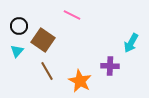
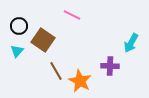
brown line: moved 9 px right
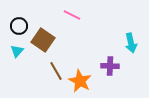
cyan arrow: rotated 42 degrees counterclockwise
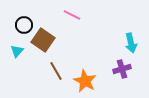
black circle: moved 5 px right, 1 px up
purple cross: moved 12 px right, 3 px down; rotated 18 degrees counterclockwise
orange star: moved 5 px right
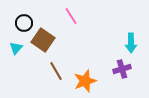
pink line: moved 1 px left, 1 px down; rotated 30 degrees clockwise
black circle: moved 2 px up
cyan arrow: rotated 12 degrees clockwise
cyan triangle: moved 1 px left, 3 px up
orange star: rotated 25 degrees clockwise
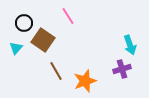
pink line: moved 3 px left
cyan arrow: moved 1 px left, 2 px down; rotated 18 degrees counterclockwise
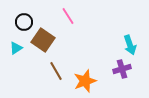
black circle: moved 1 px up
cyan triangle: rotated 16 degrees clockwise
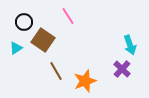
purple cross: rotated 30 degrees counterclockwise
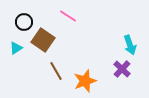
pink line: rotated 24 degrees counterclockwise
